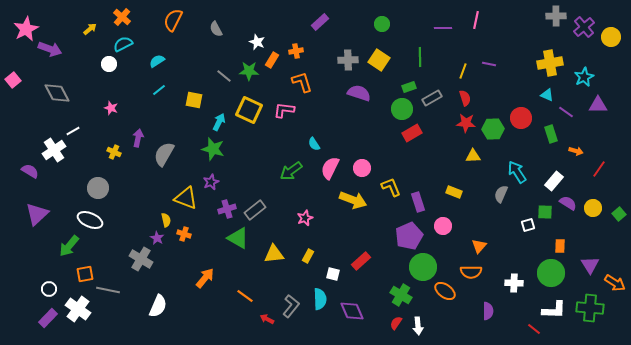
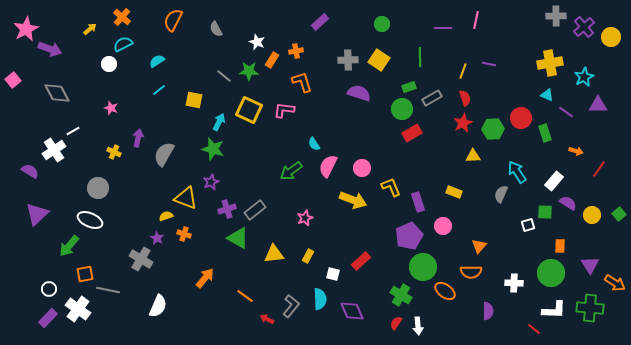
red star at (466, 123): moved 3 px left; rotated 30 degrees counterclockwise
green rectangle at (551, 134): moved 6 px left, 1 px up
pink semicircle at (330, 168): moved 2 px left, 2 px up
yellow circle at (593, 208): moved 1 px left, 7 px down
yellow semicircle at (166, 220): moved 4 px up; rotated 96 degrees counterclockwise
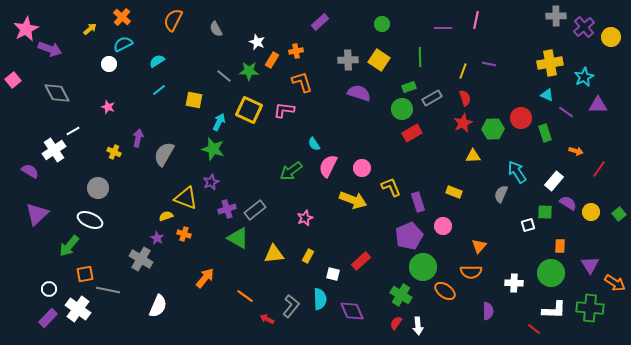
pink star at (111, 108): moved 3 px left, 1 px up
yellow circle at (592, 215): moved 1 px left, 3 px up
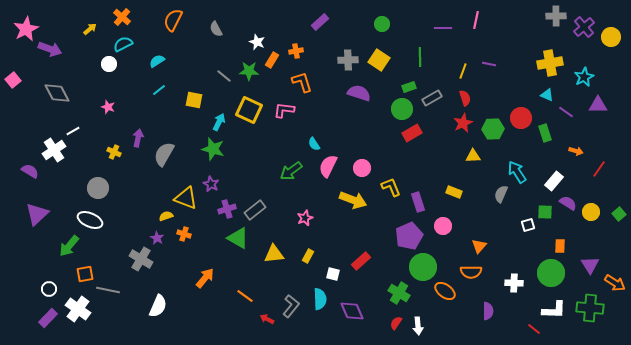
purple star at (211, 182): moved 2 px down; rotated 21 degrees counterclockwise
green cross at (401, 295): moved 2 px left, 2 px up
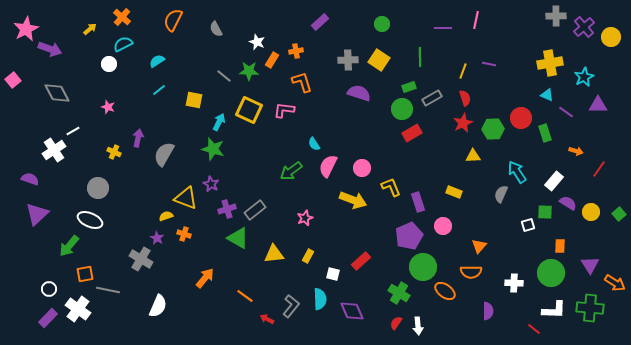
purple semicircle at (30, 171): moved 8 px down; rotated 12 degrees counterclockwise
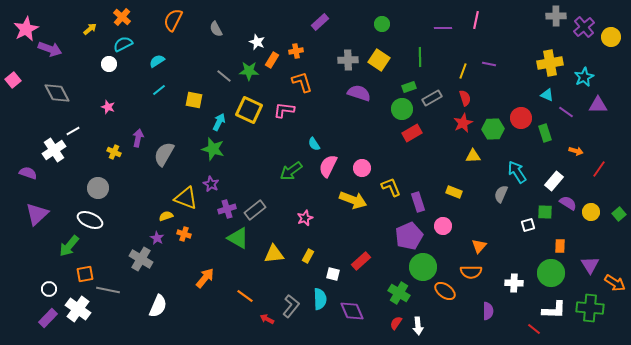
purple semicircle at (30, 179): moved 2 px left, 6 px up
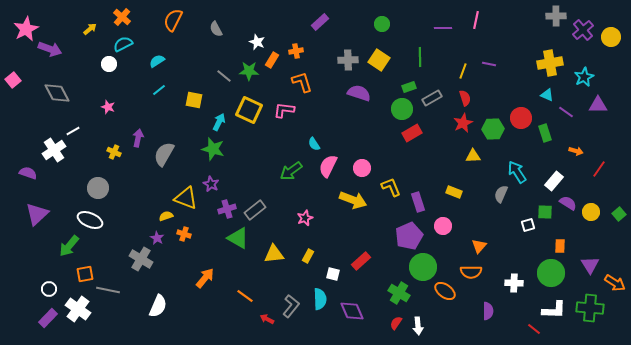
purple cross at (584, 27): moved 1 px left, 3 px down
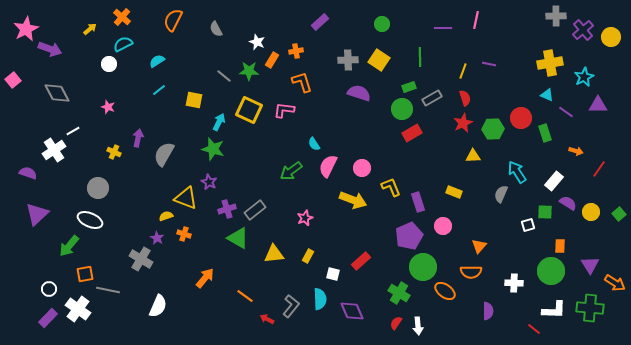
purple star at (211, 184): moved 2 px left, 2 px up
green circle at (551, 273): moved 2 px up
